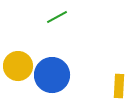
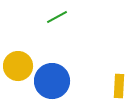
blue circle: moved 6 px down
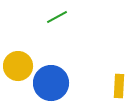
blue circle: moved 1 px left, 2 px down
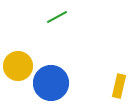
yellow rectangle: rotated 10 degrees clockwise
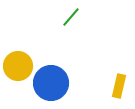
green line: moved 14 px right; rotated 20 degrees counterclockwise
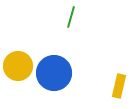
green line: rotated 25 degrees counterclockwise
blue circle: moved 3 px right, 10 px up
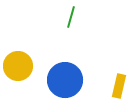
blue circle: moved 11 px right, 7 px down
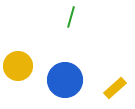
yellow rectangle: moved 4 px left, 2 px down; rotated 35 degrees clockwise
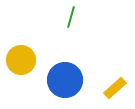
yellow circle: moved 3 px right, 6 px up
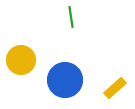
green line: rotated 25 degrees counterclockwise
